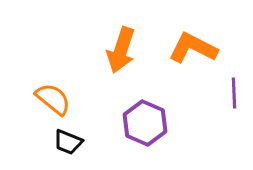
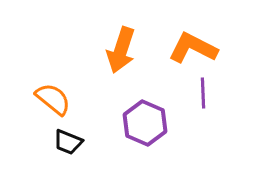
purple line: moved 31 px left
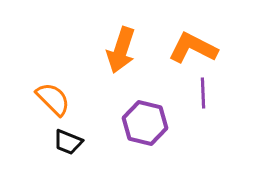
orange semicircle: rotated 6 degrees clockwise
purple hexagon: rotated 9 degrees counterclockwise
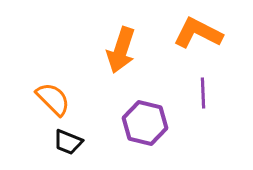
orange L-shape: moved 5 px right, 15 px up
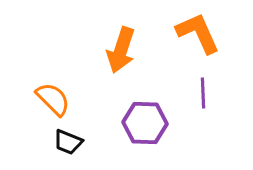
orange L-shape: rotated 39 degrees clockwise
purple hexagon: rotated 12 degrees counterclockwise
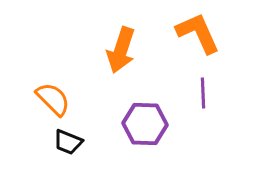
purple hexagon: moved 1 px down
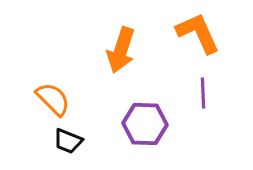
black trapezoid: moved 1 px up
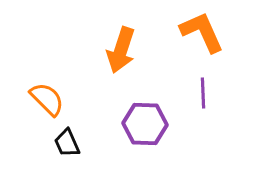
orange L-shape: moved 4 px right, 1 px up
orange semicircle: moved 6 px left
black trapezoid: moved 1 px left, 2 px down; rotated 44 degrees clockwise
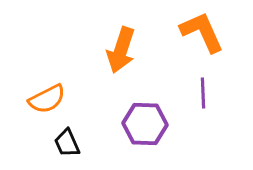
orange semicircle: rotated 108 degrees clockwise
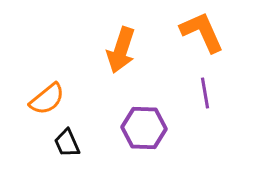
purple line: moved 2 px right; rotated 8 degrees counterclockwise
orange semicircle: rotated 12 degrees counterclockwise
purple hexagon: moved 1 px left, 4 px down
